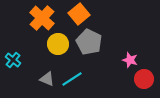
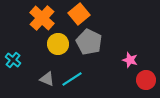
red circle: moved 2 px right, 1 px down
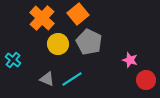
orange square: moved 1 px left
